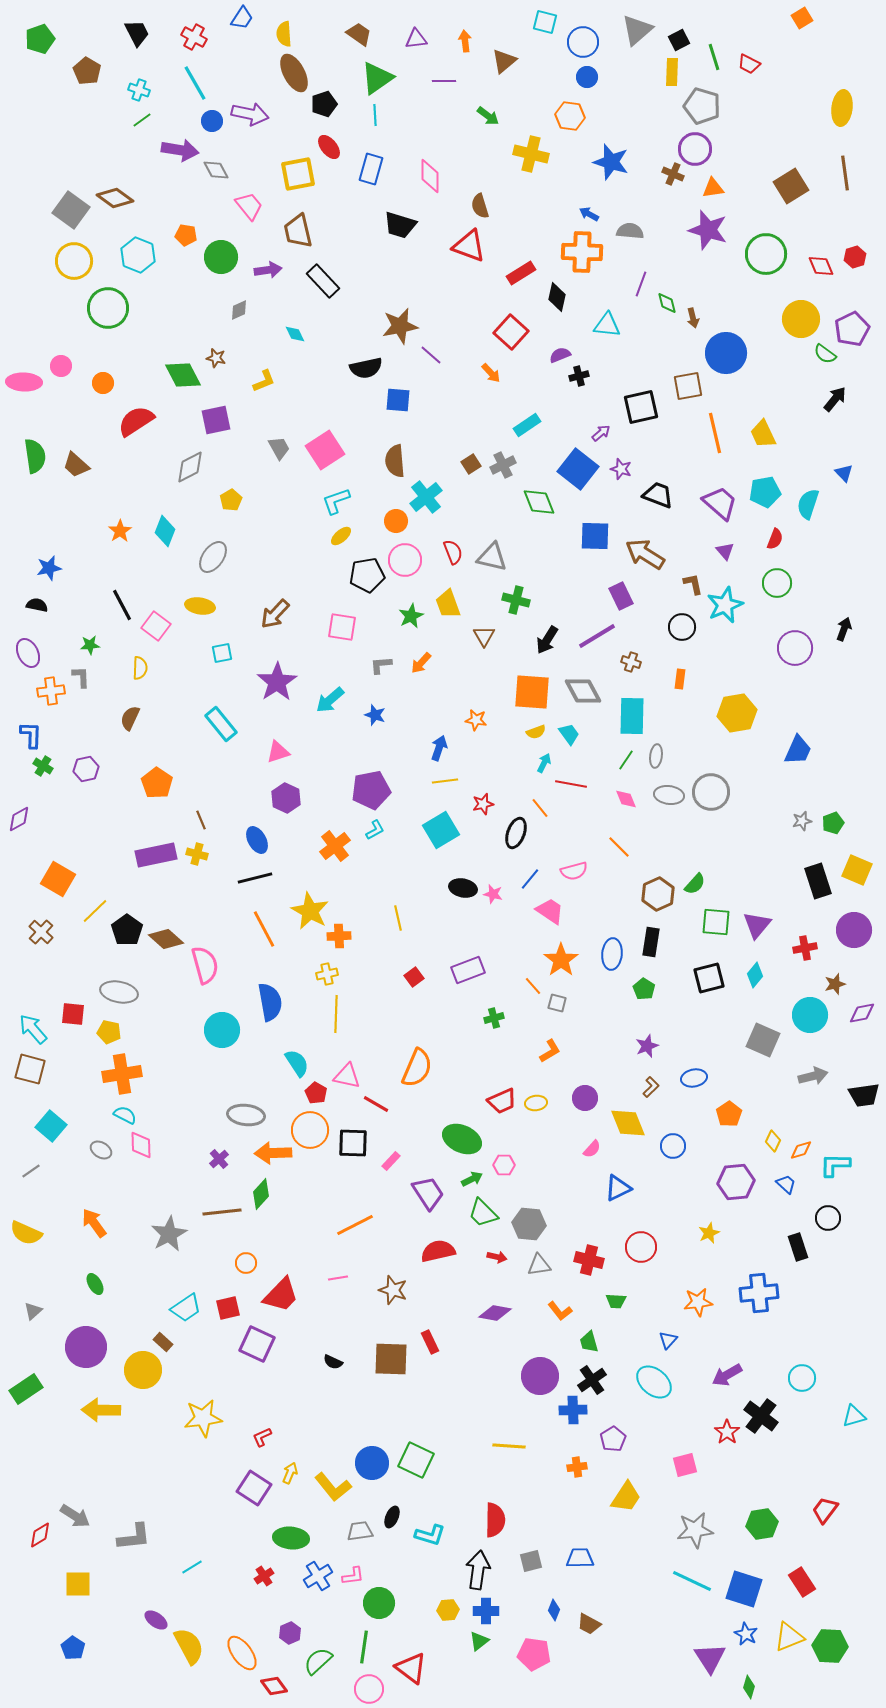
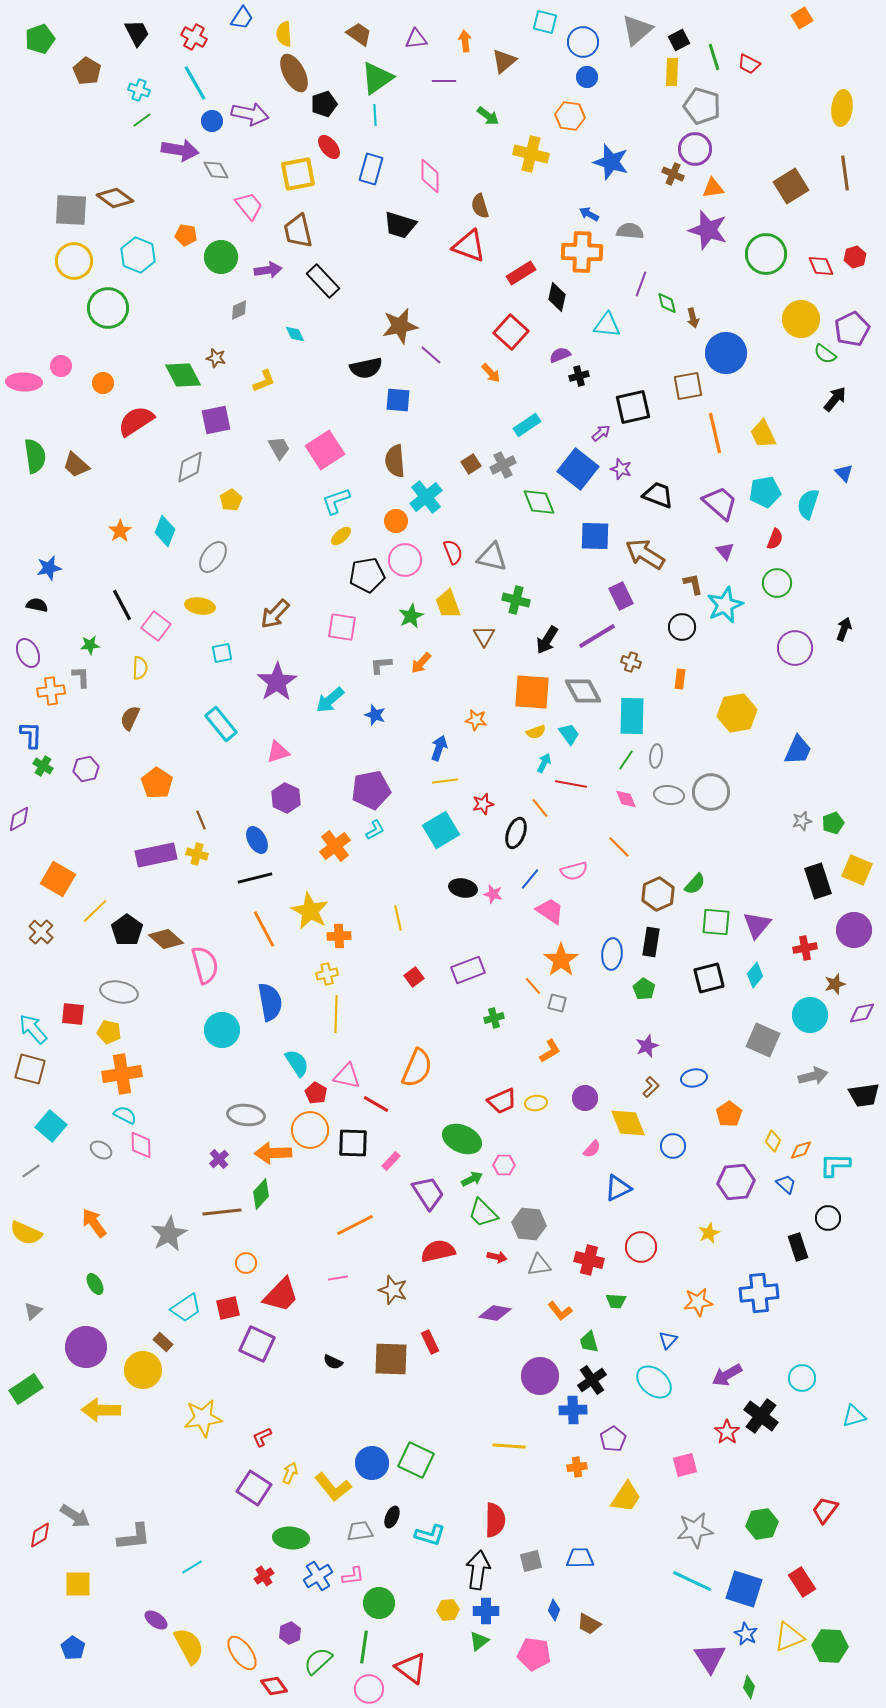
gray square at (71, 210): rotated 33 degrees counterclockwise
black square at (641, 407): moved 8 px left
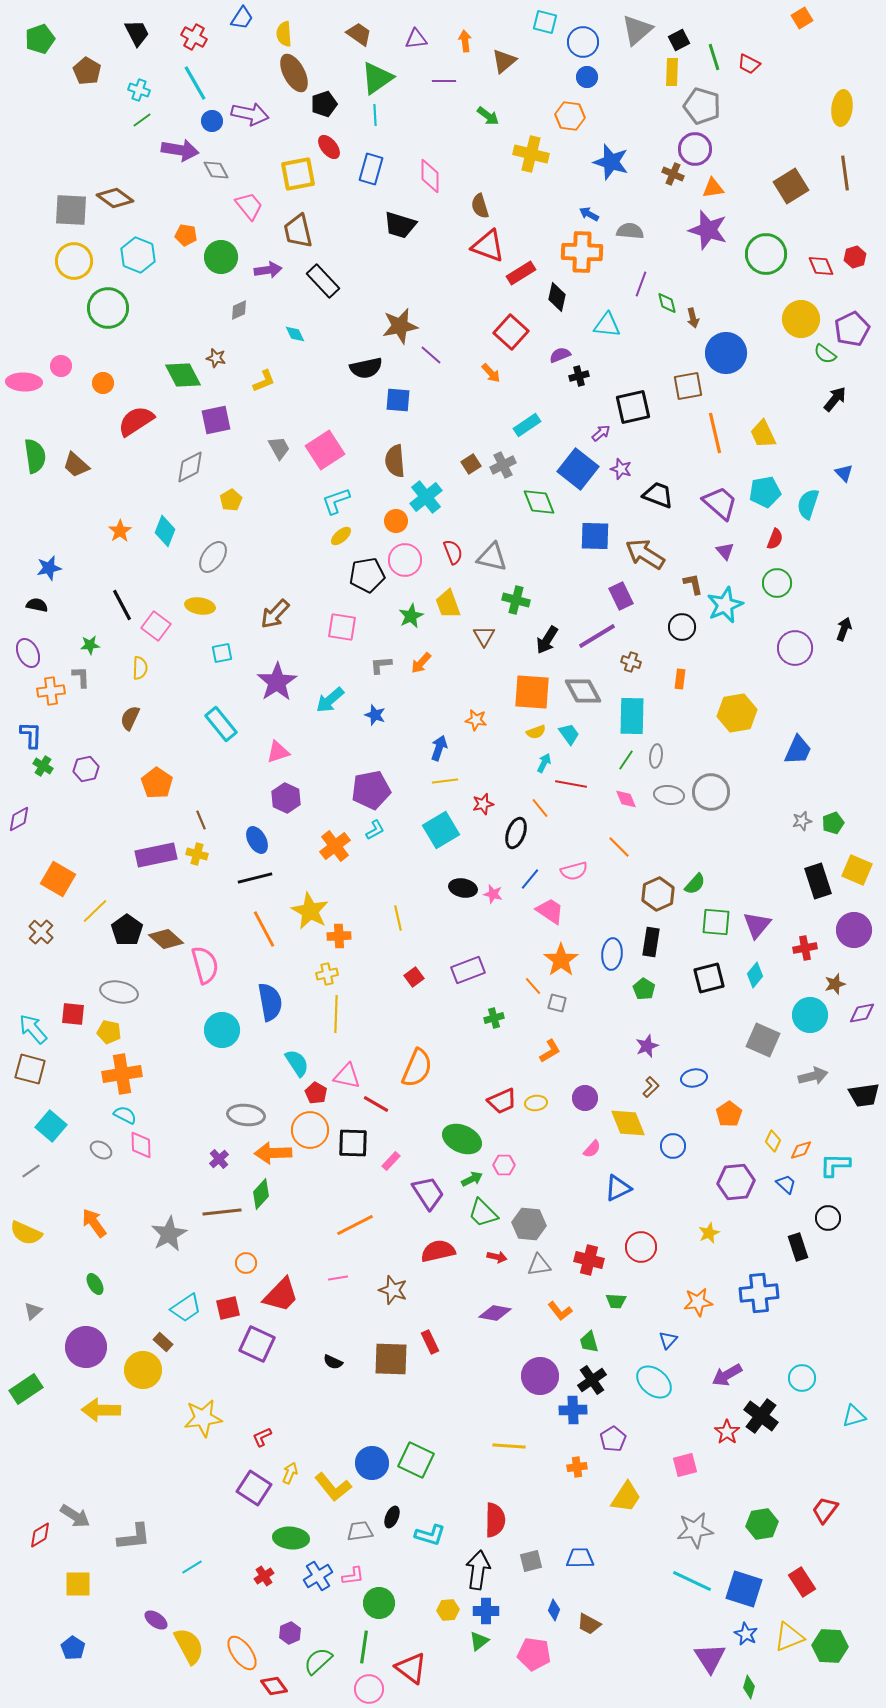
red triangle at (469, 246): moved 19 px right
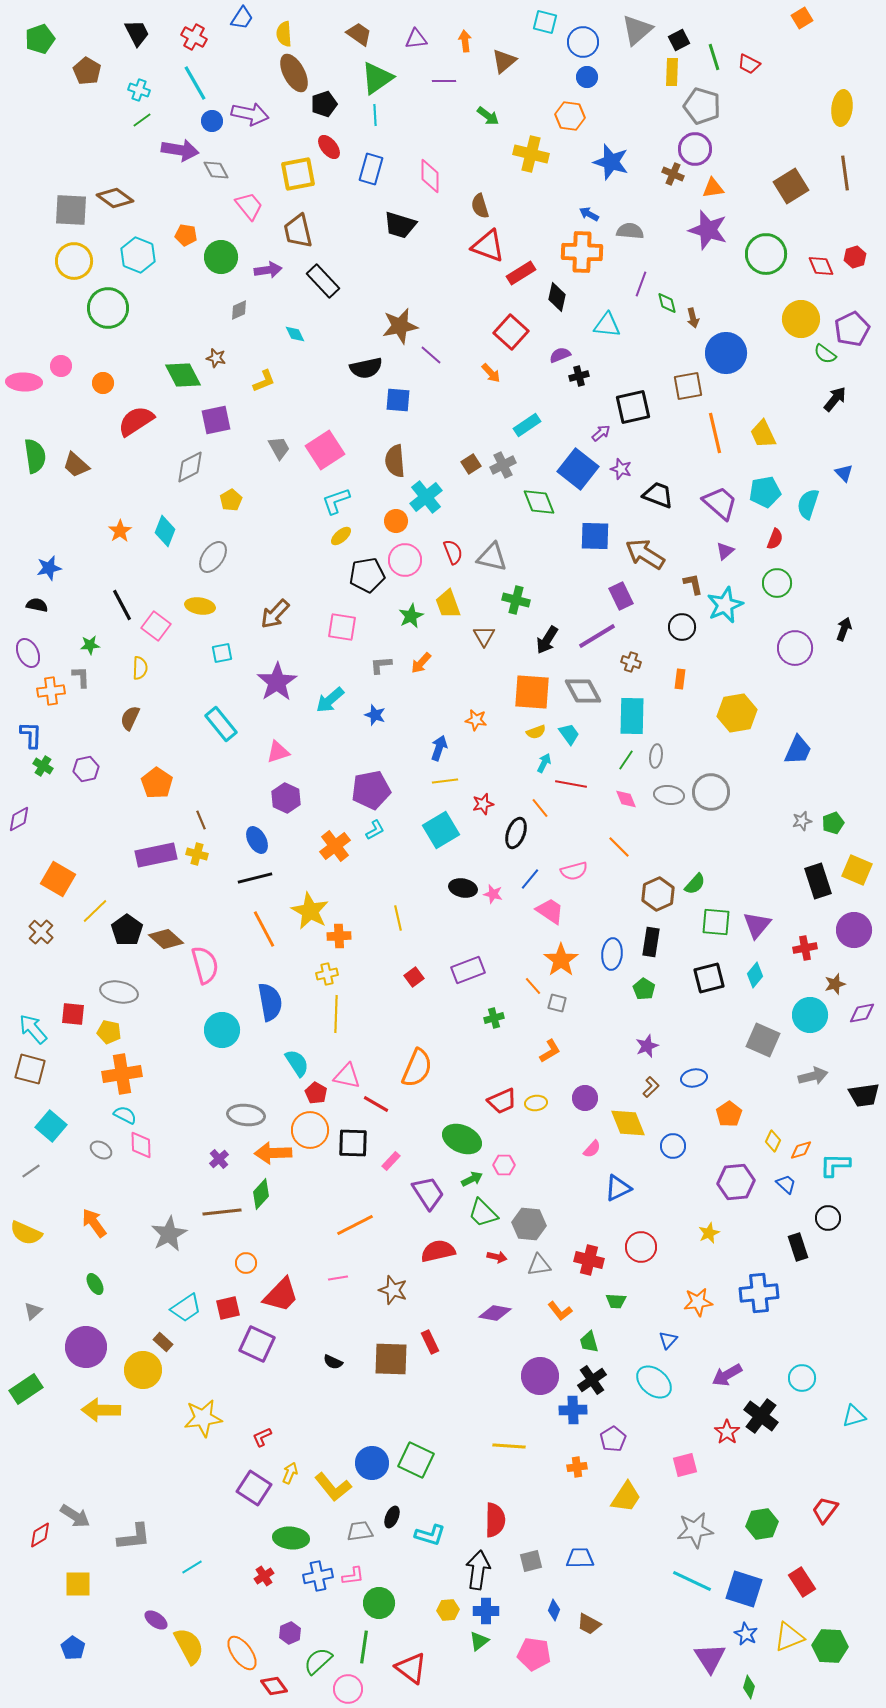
purple triangle at (725, 551): rotated 30 degrees clockwise
blue cross at (318, 1576): rotated 20 degrees clockwise
pink circle at (369, 1689): moved 21 px left
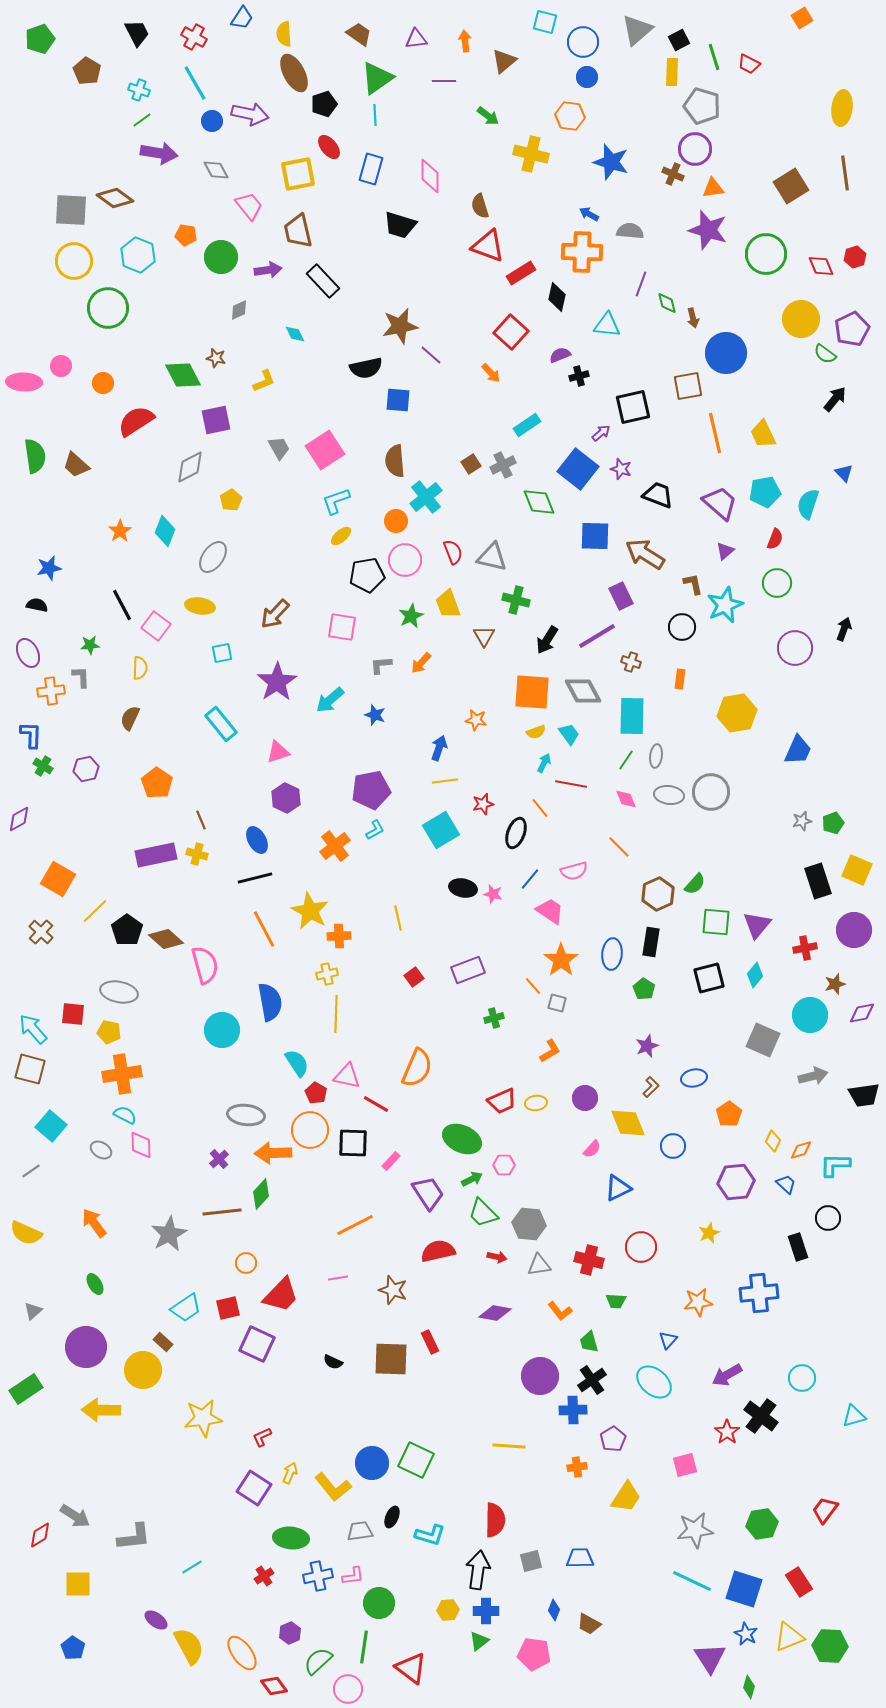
purple arrow at (180, 150): moved 21 px left, 3 px down
red rectangle at (802, 1582): moved 3 px left
